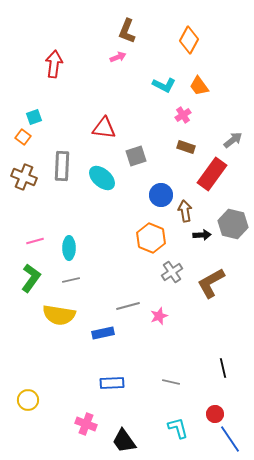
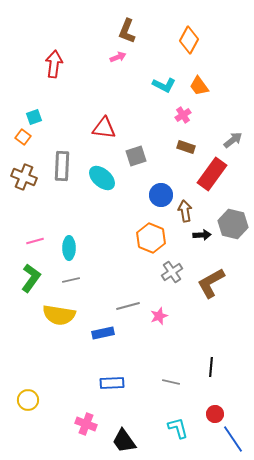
black line at (223, 368): moved 12 px left, 1 px up; rotated 18 degrees clockwise
blue line at (230, 439): moved 3 px right
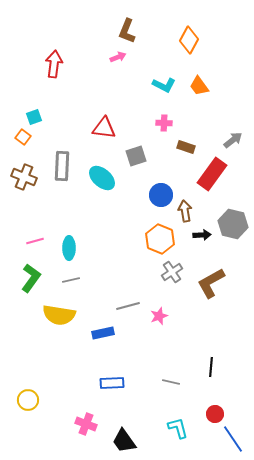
pink cross at (183, 115): moved 19 px left, 8 px down; rotated 35 degrees clockwise
orange hexagon at (151, 238): moved 9 px right, 1 px down
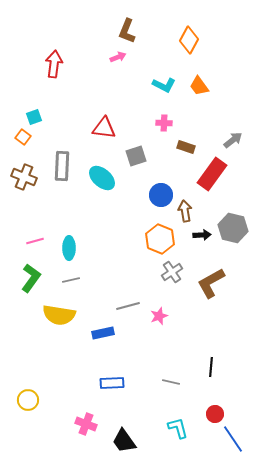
gray hexagon at (233, 224): moved 4 px down
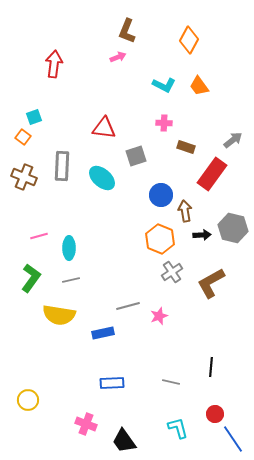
pink line at (35, 241): moved 4 px right, 5 px up
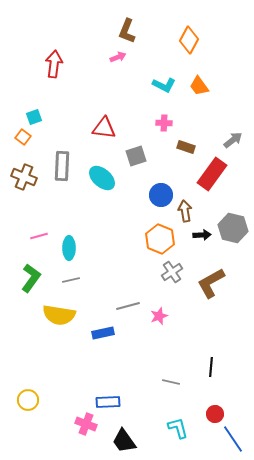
blue rectangle at (112, 383): moved 4 px left, 19 px down
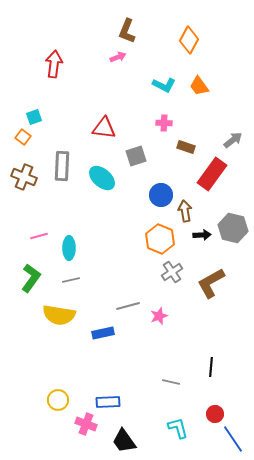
yellow circle at (28, 400): moved 30 px right
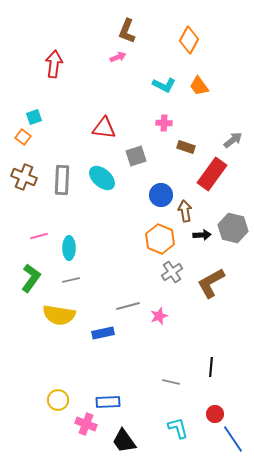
gray rectangle at (62, 166): moved 14 px down
